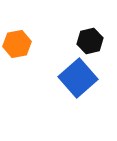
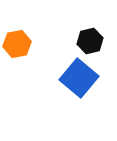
blue square: moved 1 px right; rotated 9 degrees counterclockwise
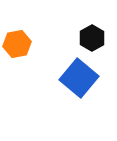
black hexagon: moved 2 px right, 3 px up; rotated 15 degrees counterclockwise
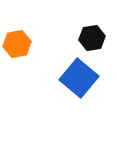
black hexagon: rotated 20 degrees clockwise
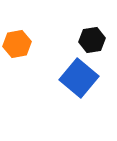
black hexagon: moved 2 px down
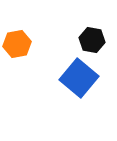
black hexagon: rotated 20 degrees clockwise
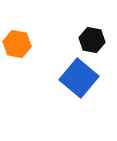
orange hexagon: rotated 20 degrees clockwise
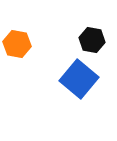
blue square: moved 1 px down
